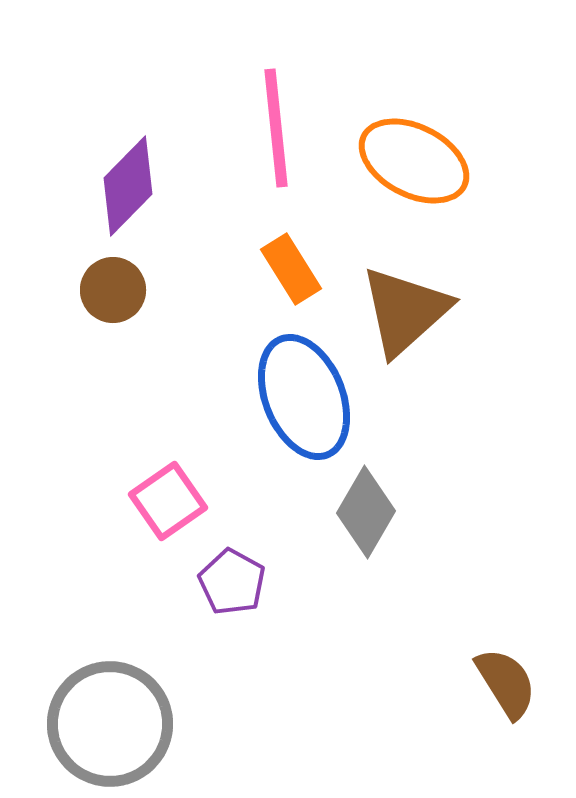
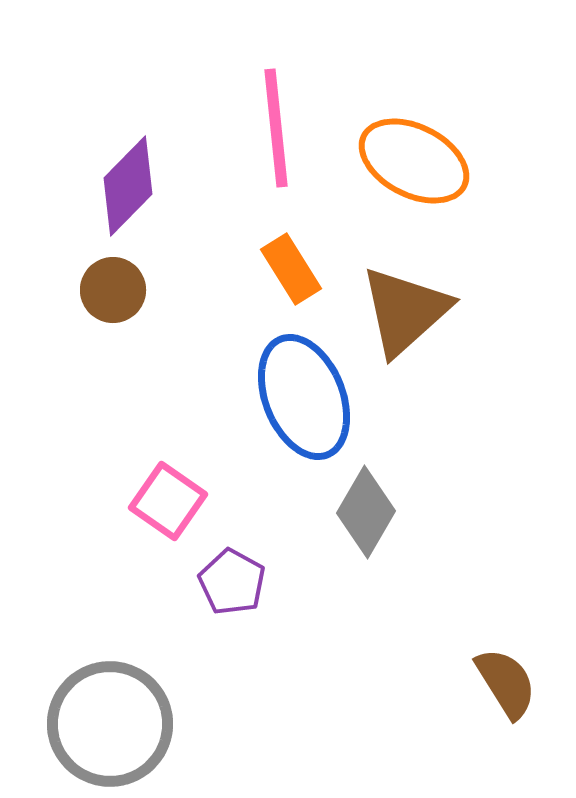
pink square: rotated 20 degrees counterclockwise
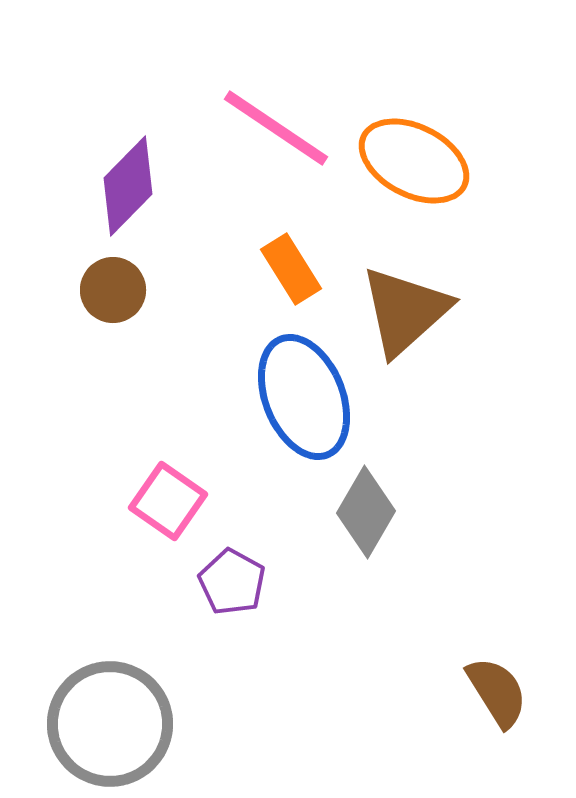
pink line: rotated 50 degrees counterclockwise
brown semicircle: moved 9 px left, 9 px down
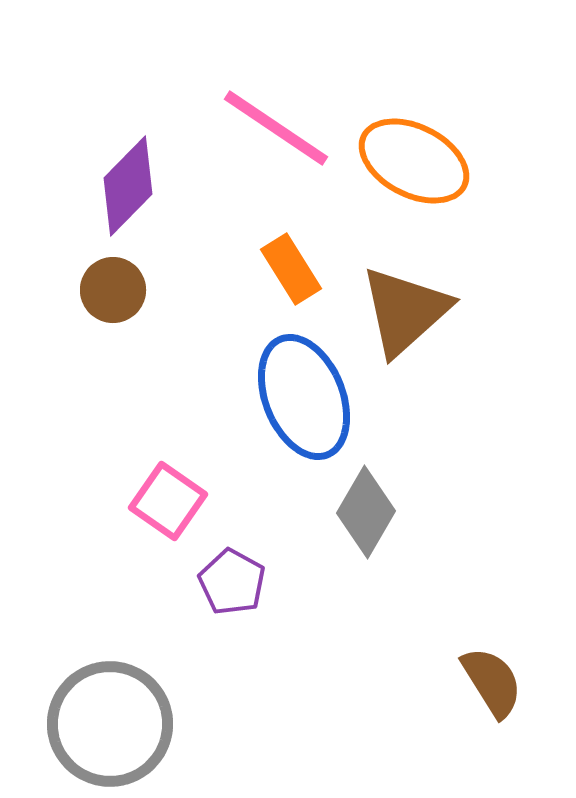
brown semicircle: moved 5 px left, 10 px up
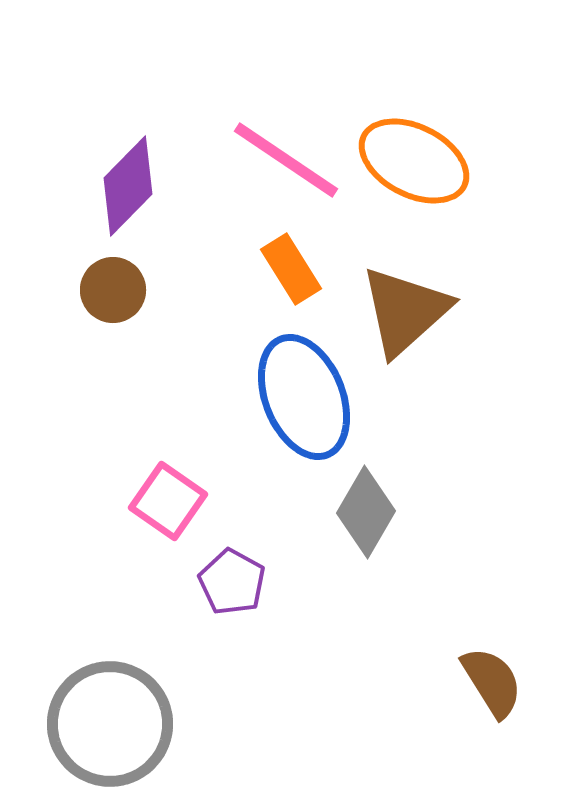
pink line: moved 10 px right, 32 px down
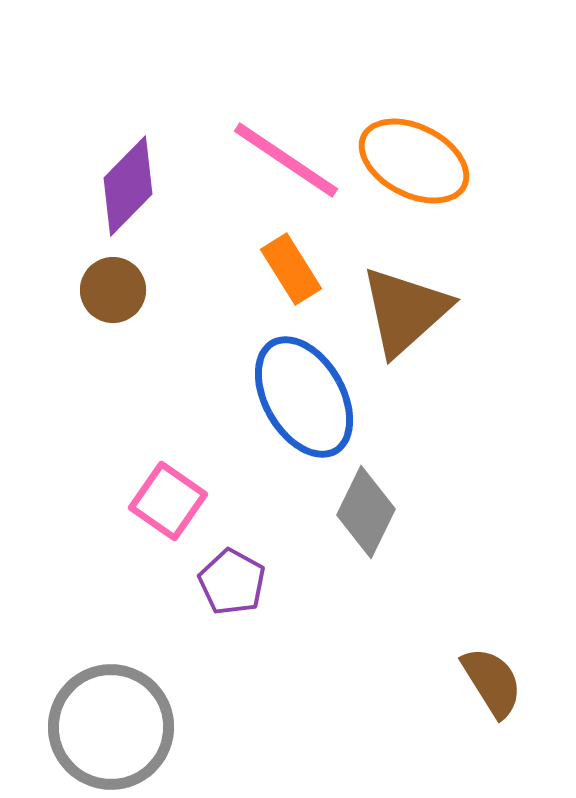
blue ellipse: rotated 8 degrees counterclockwise
gray diamond: rotated 4 degrees counterclockwise
gray circle: moved 1 px right, 3 px down
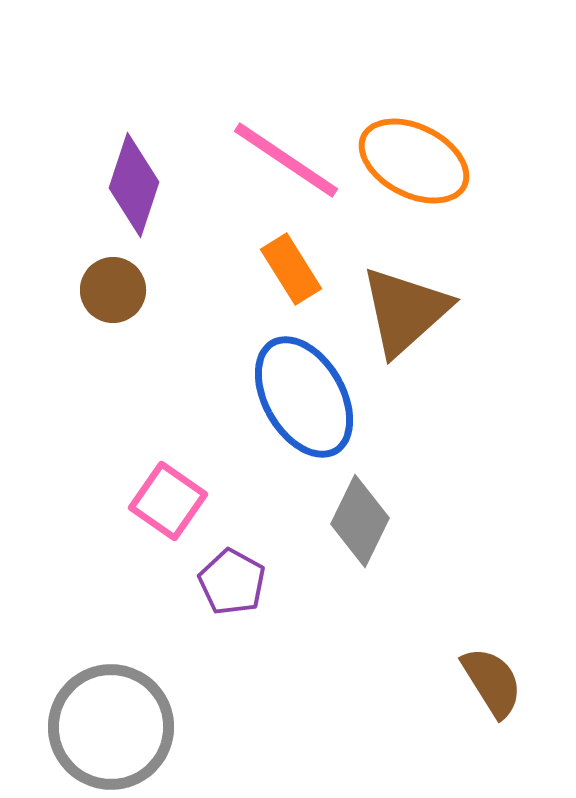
purple diamond: moved 6 px right, 1 px up; rotated 26 degrees counterclockwise
gray diamond: moved 6 px left, 9 px down
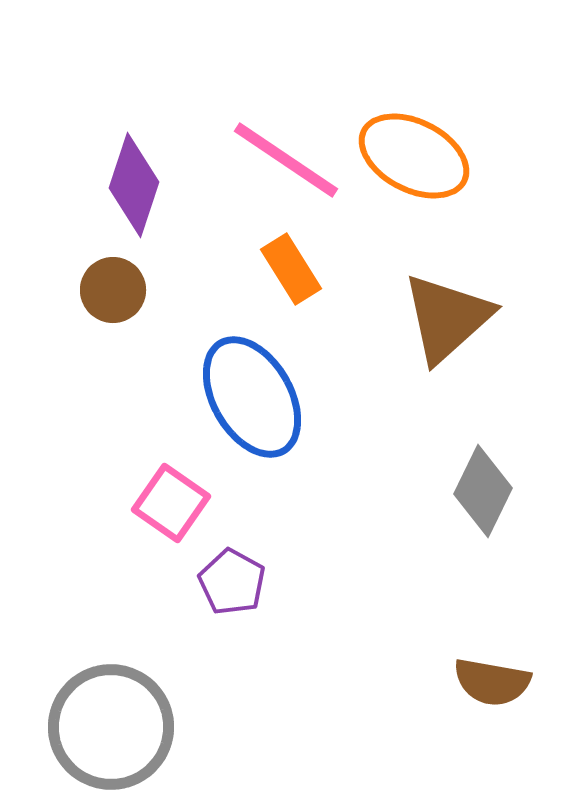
orange ellipse: moved 5 px up
brown triangle: moved 42 px right, 7 px down
blue ellipse: moved 52 px left
pink square: moved 3 px right, 2 px down
gray diamond: moved 123 px right, 30 px up
brown semicircle: rotated 132 degrees clockwise
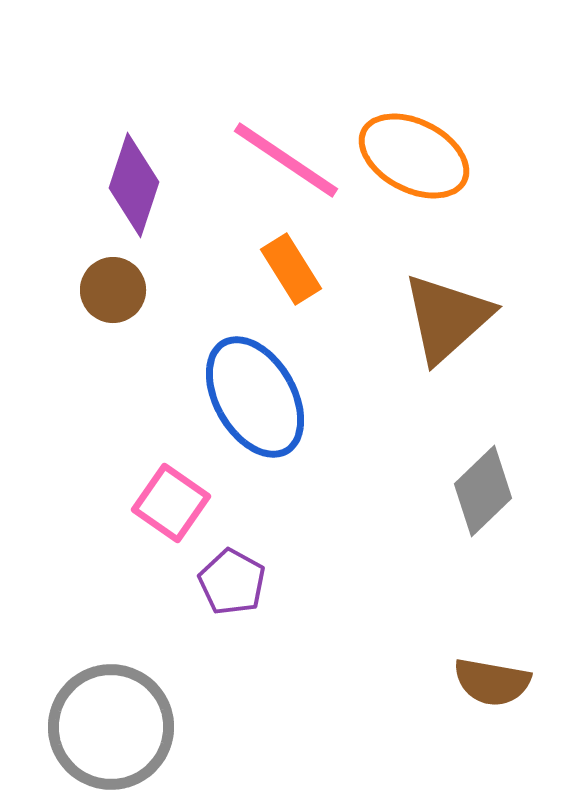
blue ellipse: moved 3 px right
gray diamond: rotated 20 degrees clockwise
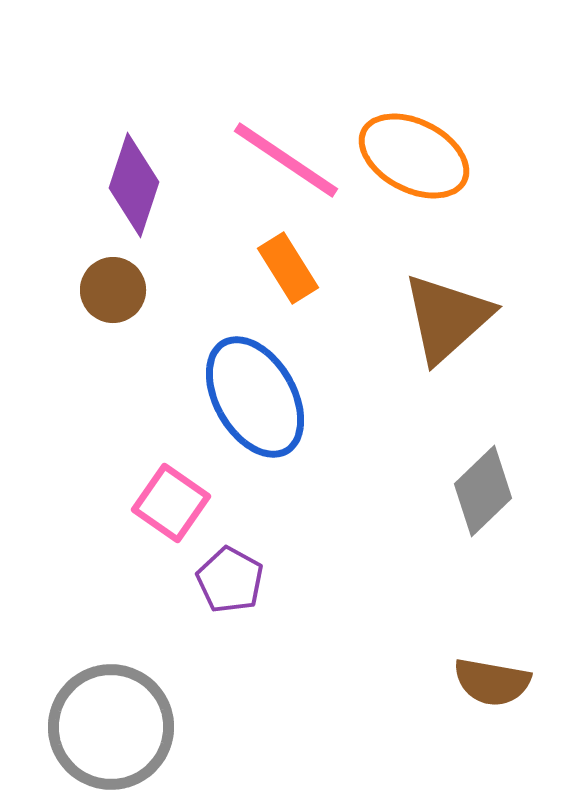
orange rectangle: moved 3 px left, 1 px up
purple pentagon: moved 2 px left, 2 px up
